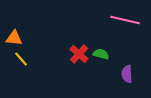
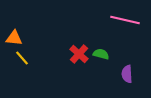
yellow line: moved 1 px right, 1 px up
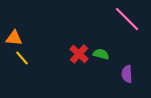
pink line: moved 2 px right, 1 px up; rotated 32 degrees clockwise
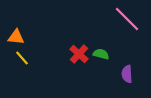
orange triangle: moved 2 px right, 1 px up
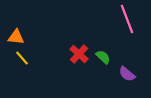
pink line: rotated 24 degrees clockwise
green semicircle: moved 2 px right, 3 px down; rotated 28 degrees clockwise
purple semicircle: rotated 48 degrees counterclockwise
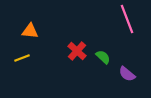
orange triangle: moved 14 px right, 6 px up
red cross: moved 2 px left, 3 px up
yellow line: rotated 70 degrees counterclockwise
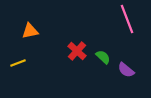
orange triangle: rotated 18 degrees counterclockwise
yellow line: moved 4 px left, 5 px down
purple semicircle: moved 1 px left, 4 px up
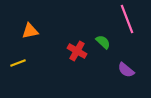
red cross: rotated 12 degrees counterclockwise
green semicircle: moved 15 px up
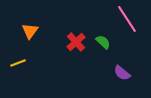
pink line: rotated 12 degrees counterclockwise
orange triangle: rotated 42 degrees counterclockwise
red cross: moved 1 px left, 9 px up; rotated 18 degrees clockwise
purple semicircle: moved 4 px left, 3 px down
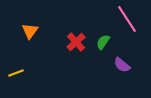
green semicircle: rotated 98 degrees counterclockwise
yellow line: moved 2 px left, 10 px down
purple semicircle: moved 8 px up
